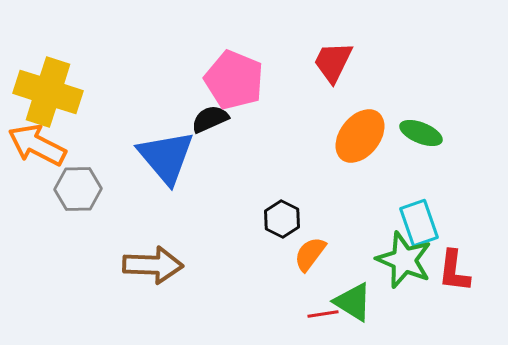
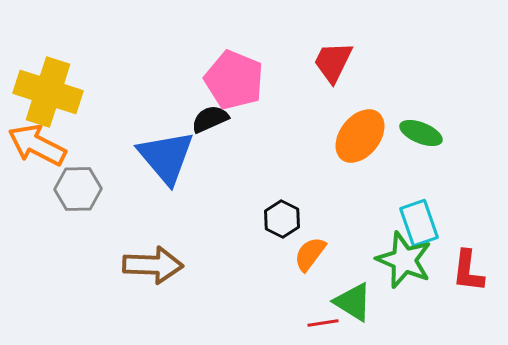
red L-shape: moved 14 px right
red line: moved 9 px down
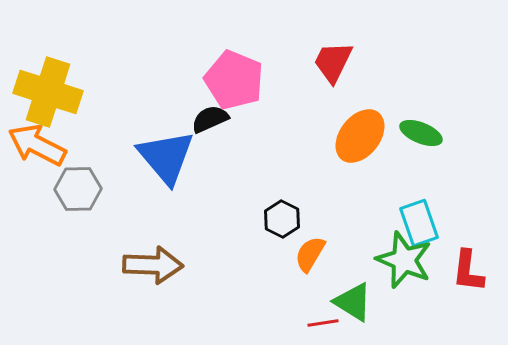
orange semicircle: rotated 6 degrees counterclockwise
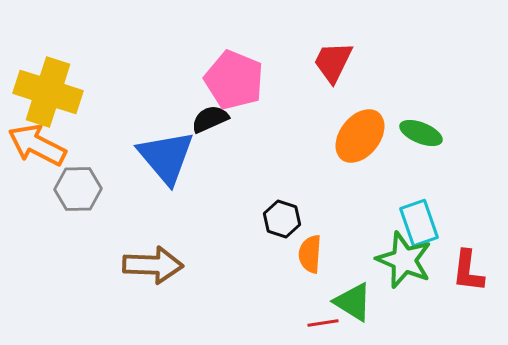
black hexagon: rotated 9 degrees counterclockwise
orange semicircle: rotated 27 degrees counterclockwise
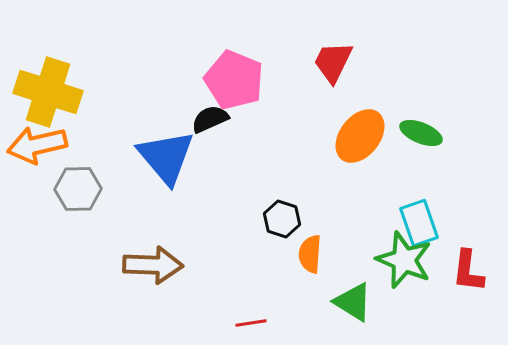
orange arrow: rotated 40 degrees counterclockwise
red line: moved 72 px left
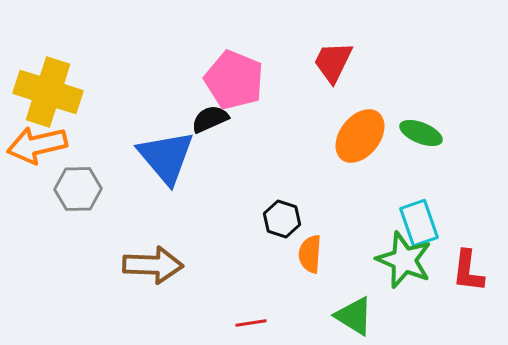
green triangle: moved 1 px right, 14 px down
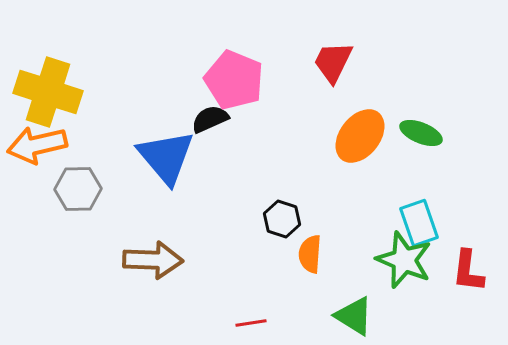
brown arrow: moved 5 px up
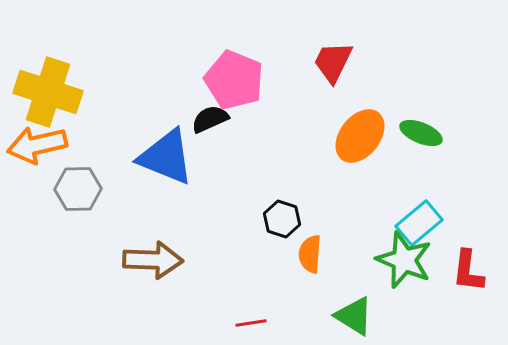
blue triangle: rotated 28 degrees counterclockwise
cyan rectangle: rotated 69 degrees clockwise
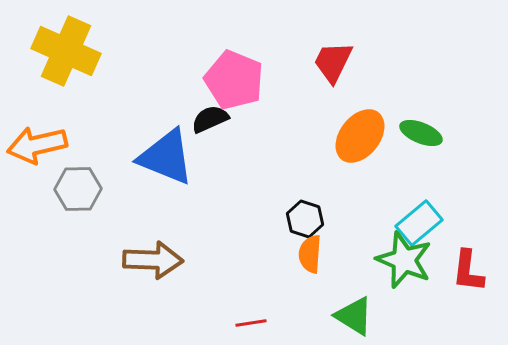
yellow cross: moved 18 px right, 41 px up; rotated 6 degrees clockwise
black hexagon: moved 23 px right
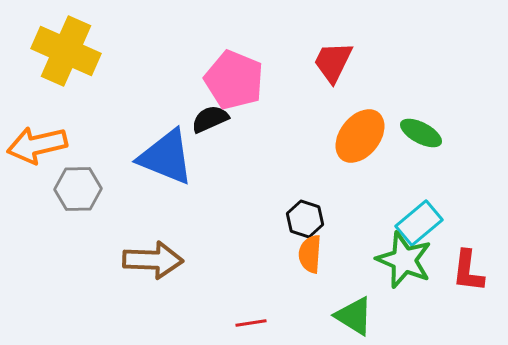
green ellipse: rotated 6 degrees clockwise
